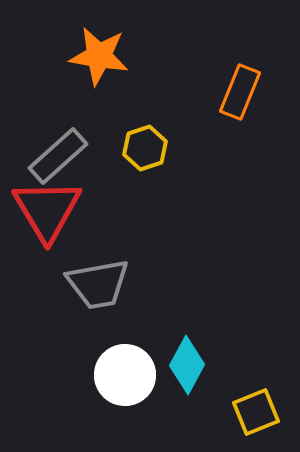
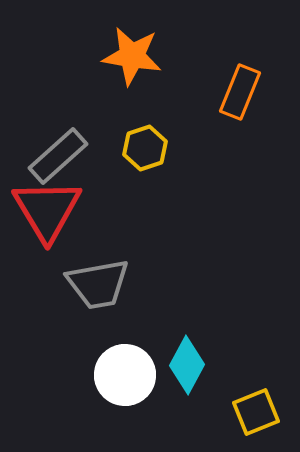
orange star: moved 33 px right
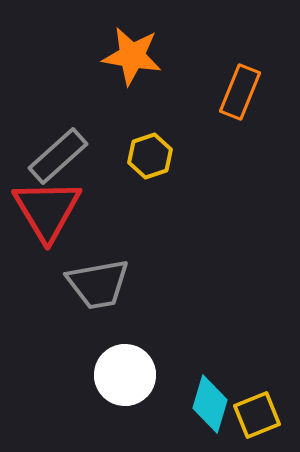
yellow hexagon: moved 5 px right, 8 px down
cyan diamond: moved 23 px right, 39 px down; rotated 12 degrees counterclockwise
yellow square: moved 1 px right, 3 px down
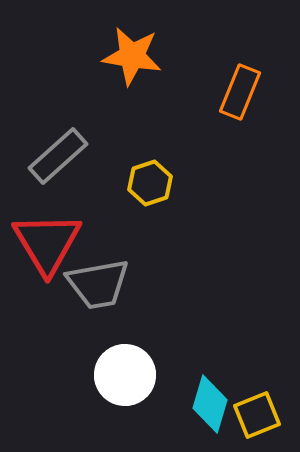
yellow hexagon: moved 27 px down
red triangle: moved 33 px down
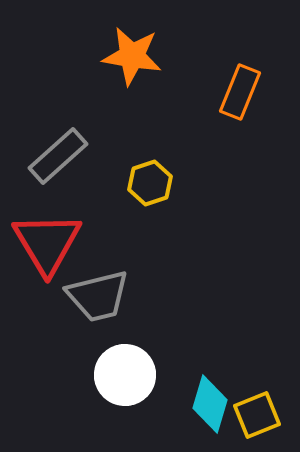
gray trapezoid: moved 12 px down; rotated 4 degrees counterclockwise
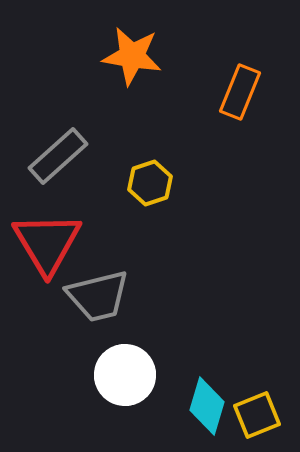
cyan diamond: moved 3 px left, 2 px down
